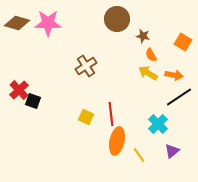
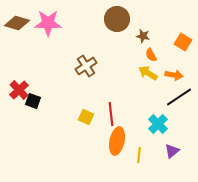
yellow line: rotated 42 degrees clockwise
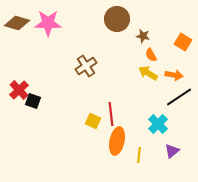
yellow square: moved 7 px right, 4 px down
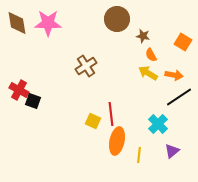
brown diamond: rotated 65 degrees clockwise
red cross: rotated 18 degrees counterclockwise
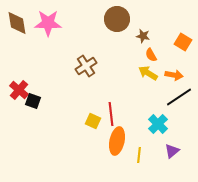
red cross: rotated 12 degrees clockwise
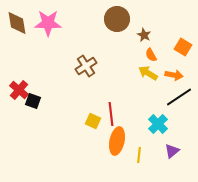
brown star: moved 1 px right, 1 px up; rotated 16 degrees clockwise
orange square: moved 5 px down
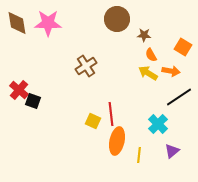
brown star: rotated 24 degrees counterclockwise
orange arrow: moved 3 px left, 4 px up
